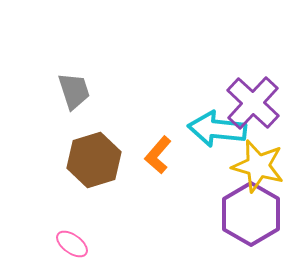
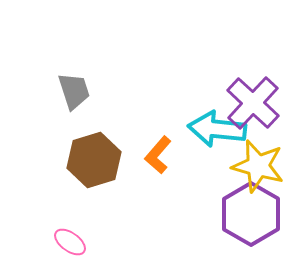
pink ellipse: moved 2 px left, 2 px up
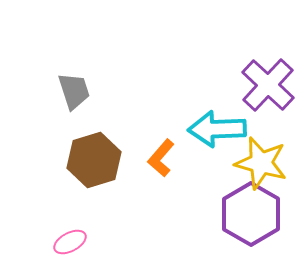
purple cross: moved 15 px right, 18 px up
cyan arrow: rotated 8 degrees counterclockwise
orange L-shape: moved 3 px right, 3 px down
yellow star: moved 3 px right, 3 px up
pink ellipse: rotated 64 degrees counterclockwise
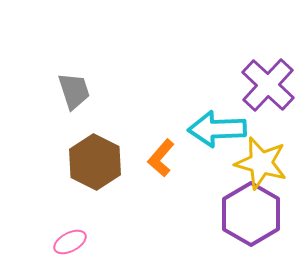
brown hexagon: moved 1 px right, 2 px down; rotated 16 degrees counterclockwise
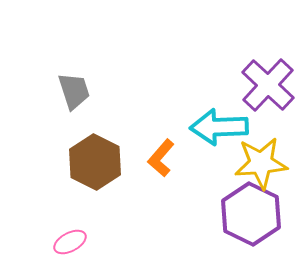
cyan arrow: moved 2 px right, 2 px up
yellow star: rotated 20 degrees counterclockwise
purple hexagon: rotated 4 degrees counterclockwise
